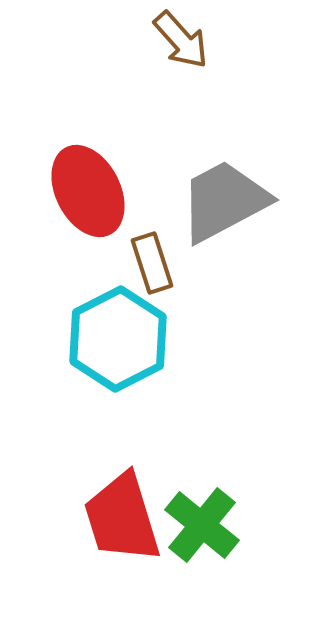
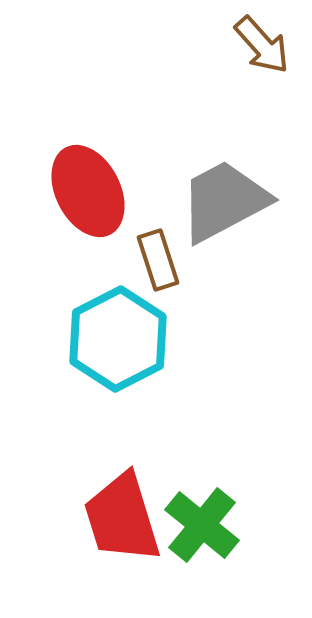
brown arrow: moved 81 px right, 5 px down
brown rectangle: moved 6 px right, 3 px up
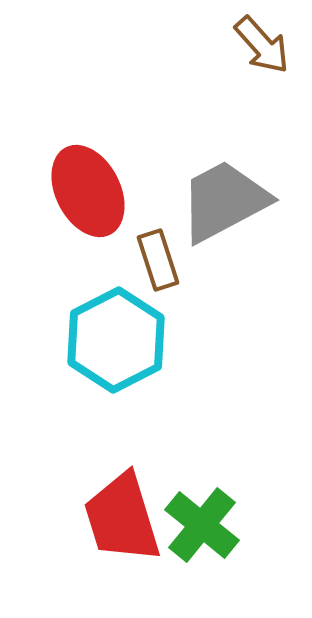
cyan hexagon: moved 2 px left, 1 px down
